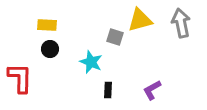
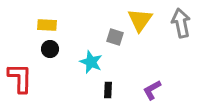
yellow triangle: rotated 40 degrees counterclockwise
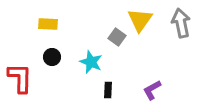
yellow rectangle: moved 1 px right, 1 px up
gray square: moved 2 px right; rotated 18 degrees clockwise
black circle: moved 2 px right, 8 px down
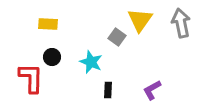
red L-shape: moved 11 px right
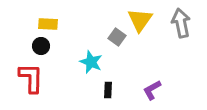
black circle: moved 11 px left, 11 px up
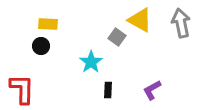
yellow triangle: rotated 36 degrees counterclockwise
cyan star: rotated 15 degrees clockwise
red L-shape: moved 9 px left, 11 px down
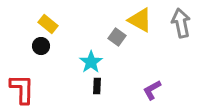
yellow rectangle: rotated 36 degrees clockwise
black rectangle: moved 11 px left, 4 px up
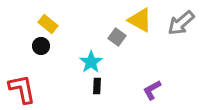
gray arrow: rotated 120 degrees counterclockwise
red L-shape: rotated 12 degrees counterclockwise
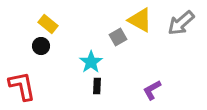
gray square: moved 1 px right; rotated 24 degrees clockwise
red L-shape: moved 3 px up
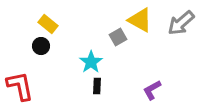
red L-shape: moved 2 px left
